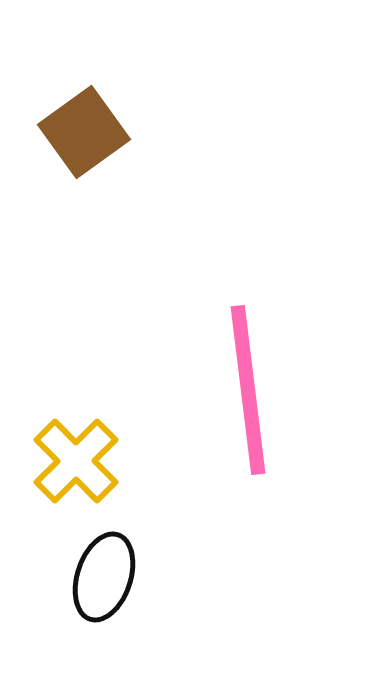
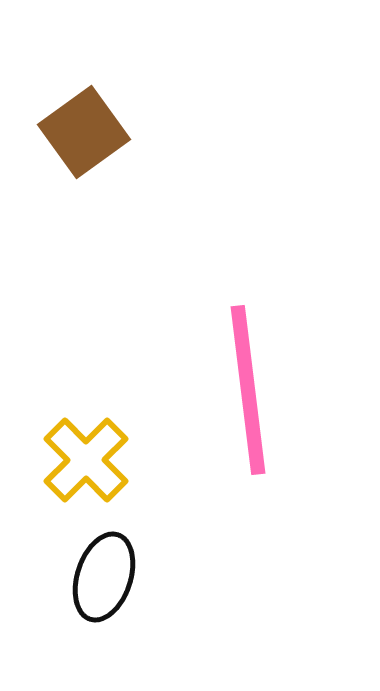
yellow cross: moved 10 px right, 1 px up
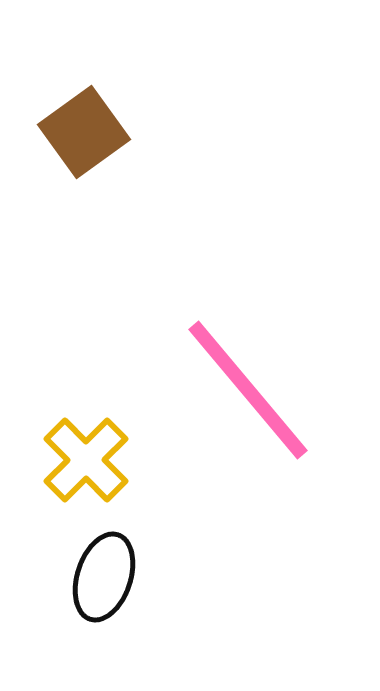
pink line: rotated 33 degrees counterclockwise
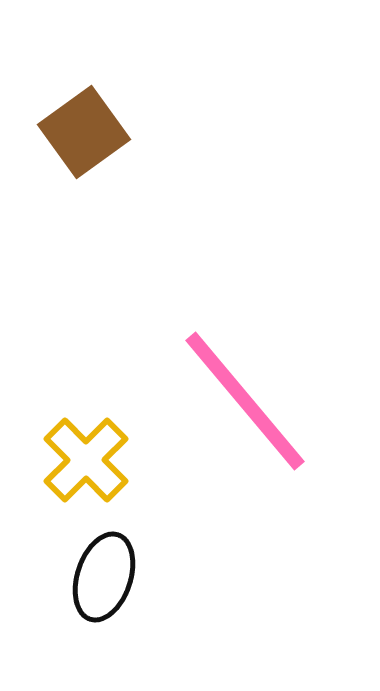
pink line: moved 3 px left, 11 px down
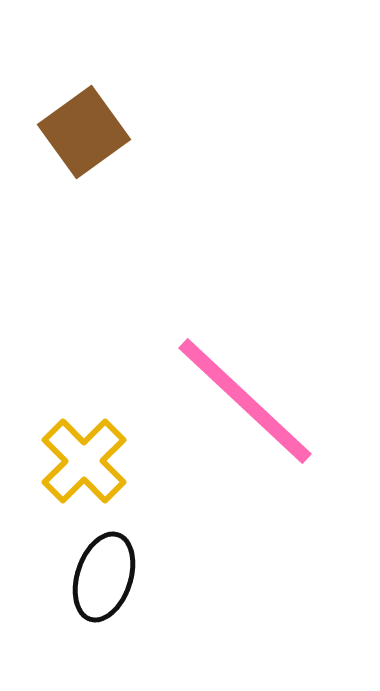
pink line: rotated 7 degrees counterclockwise
yellow cross: moved 2 px left, 1 px down
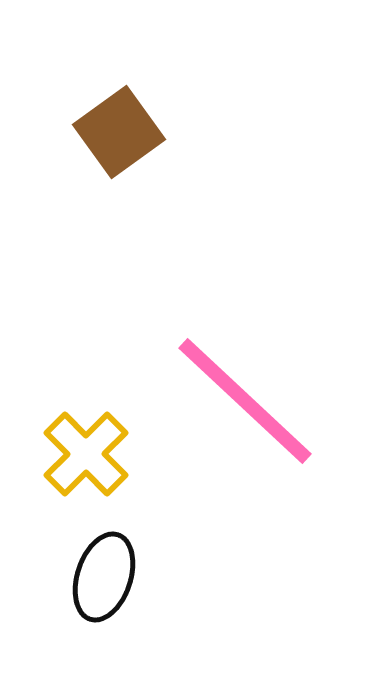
brown square: moved 35 px right
yellow cross: moved 2 px right, 7 px up
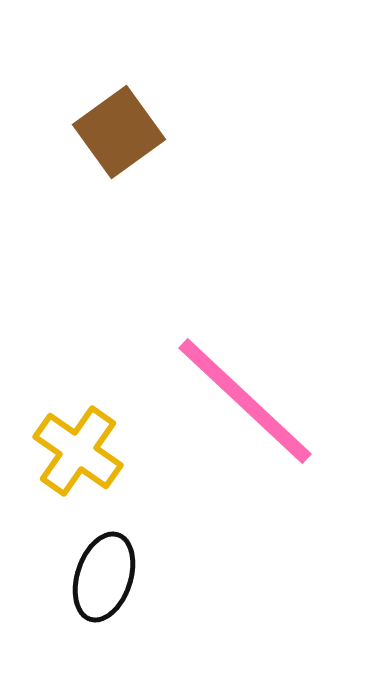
yellow cross: moved 8 px left, 3 px up; rotated 10 degrees counterclockwise
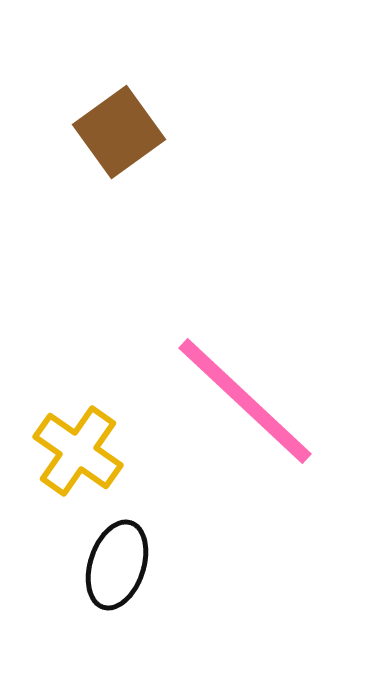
black ellipse: moved 13 px right, 12 px up
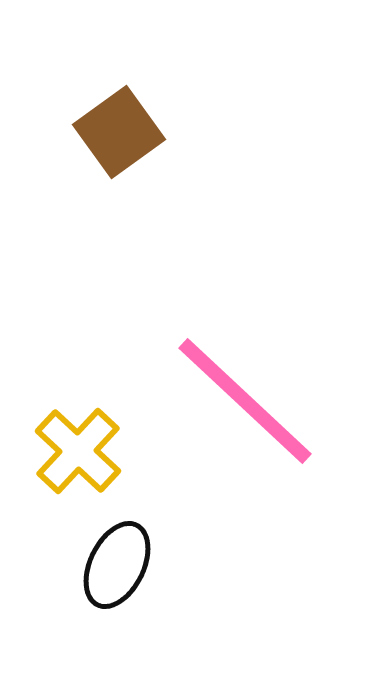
yellow cross: rotated 8 degrees clockwise
black ellipse: rotated 8 degrees clockwise
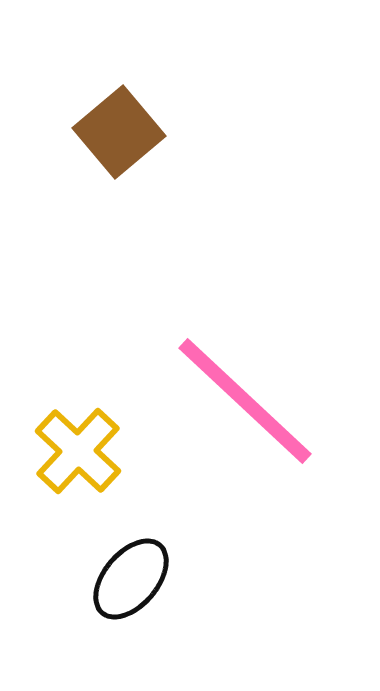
brown square: rotated 4 degrees counterclockwise
black ellipse: moved 14 px right, 14 px down; rotated 14 degrees clockwise
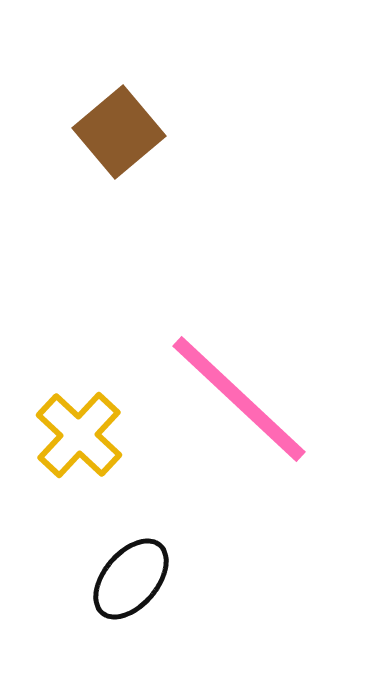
pink line: moved 6 px left, 2 px up
yellow cross: moved 1 px right, 16 px up
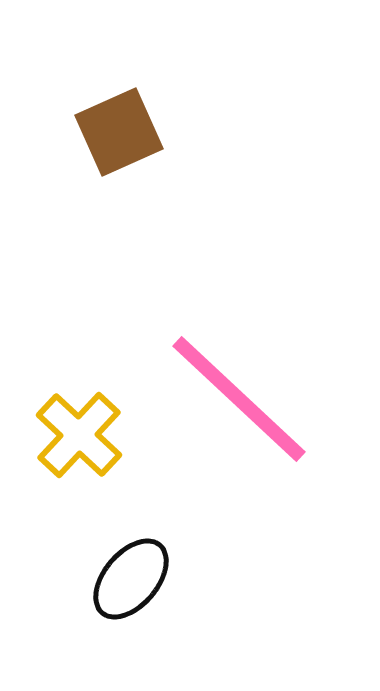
brown square: rotated 16 degrees clockwise
